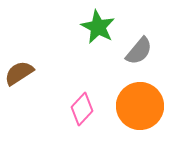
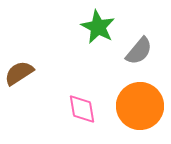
pink diamond: rotated 52 degrees counterclockwise
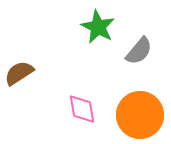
orange circle: moved 9 px down
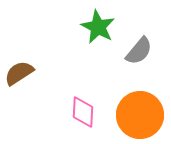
pink diamond: moved 1 px right, 3 px down; rotated 12 degrees clockwise
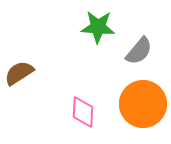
green star: rotated 24 degrees counterclockwise
orange circle: moved 3 px right, 11 px up
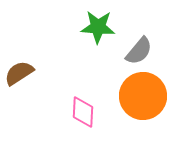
orange circle: moved 8 px up
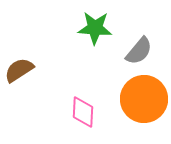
green star: moved 3 px left, 1 px down
brown semicircle: moved 3 px up
orange circle: moved 1 px right, 3 px down
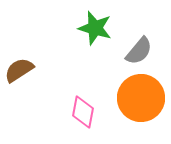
green star: rotated 12 degrees clockwise
orange circle: moved 3 px left, 1 px up
pink diamond: rotated 8 degrees clockwise
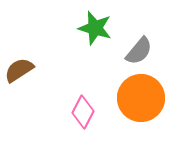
pink diamond: rotated 16 degrees clockwise
